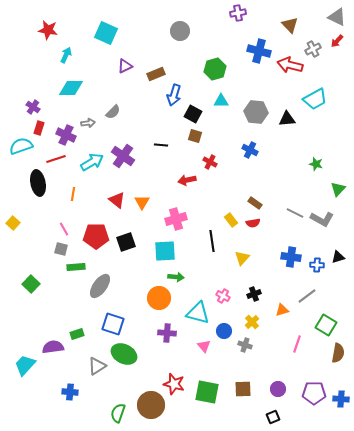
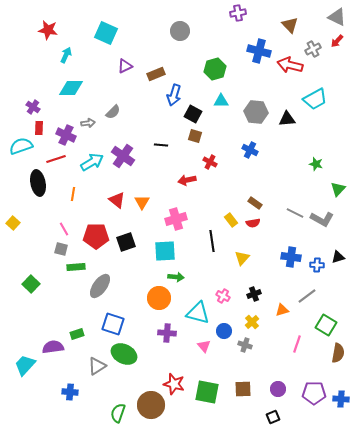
red rectangle at (39, 128): rotated 16 degrees counterclockwise
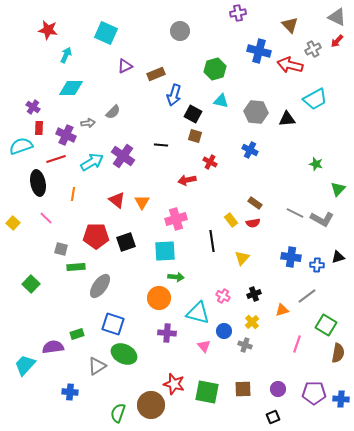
cyan triangle at (221, 101): rotated 14 degrees clockwise
pink line at (64, 229): moved 18 px left, 11 px up; rotated 16 degrees counterclockwise
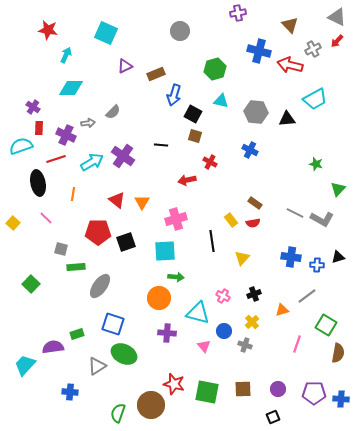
red pentagon at (96, 236): moved 2 px right, 4 px up
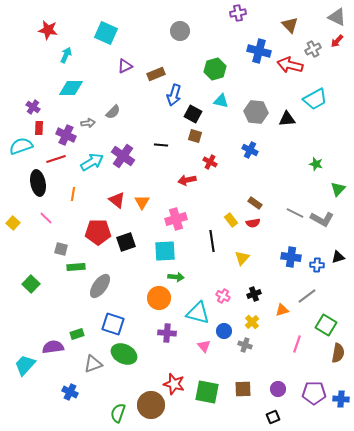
gray triangle at (97, 366): moved 4 px left, 2 px up; rotated 12 degrees clockwise
blue cross at (70, 392): rotated 21 degrees clockwise
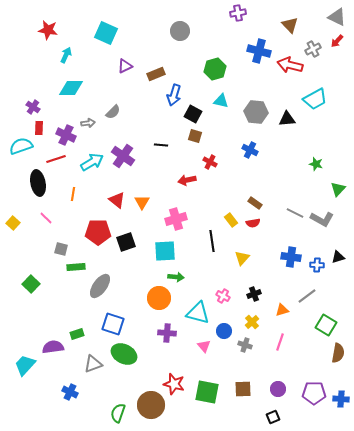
pink line at (297, 344): moved 17 px left, 2 px up
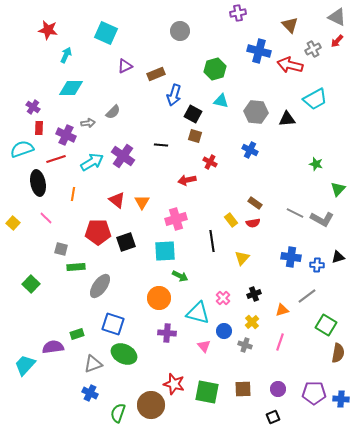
cyan semicircle at (21, 146): moved 1 px right, 3 px down
green arrow at (176, 277): moved 4 px right, 1 px up; rotated 21 degrees clockwise
pink cross at (223, 296): moved 2 px down; rotated 16 degrees clockwise
blue cross at (70, 392): moved 20 px right, 1 px down
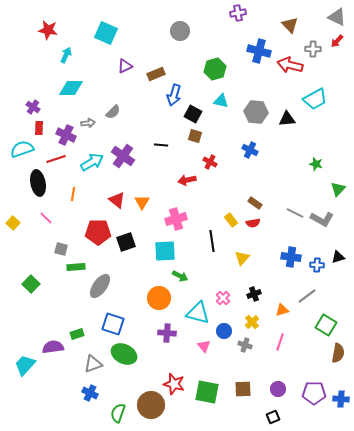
gray cross at (313, 49): rotated 28 degrees clockwise
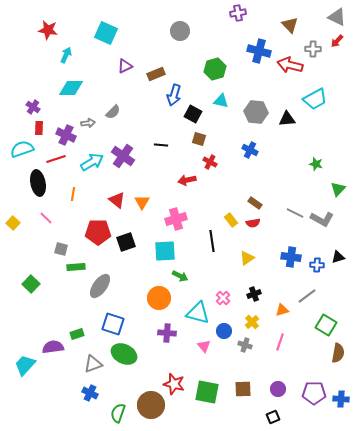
brown square at (195, 136): moved 4 px right, 3 px down
yellow triangle at (242, 258): moved 5 px right; rotated 14 degrees clockwise
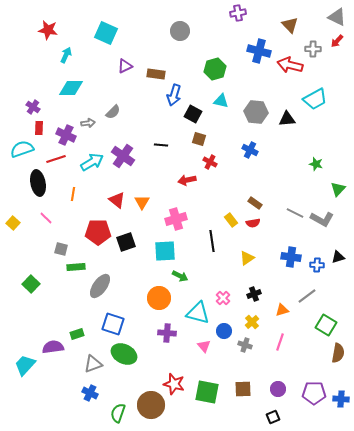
brown rectangle at (156, 74): rotated 30 degrees clockwise
